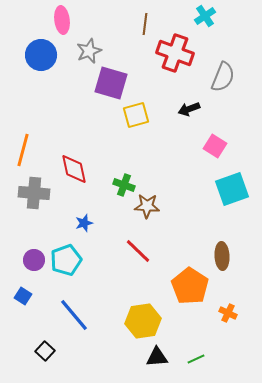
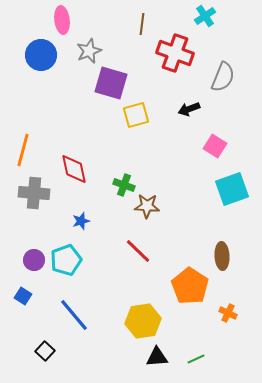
brown line: moved 3 px left
blue star: moved 3 px left, 2 px up
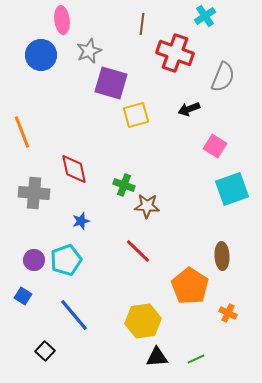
orange line: moved 1 px left, 18 px up; rotated 36 degrees counterclockwise
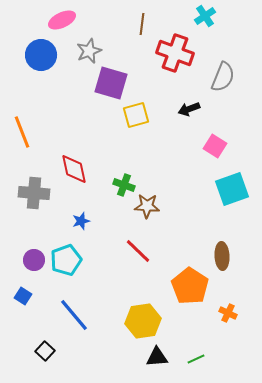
pink ellipse: rotated 72 degrees clockwise
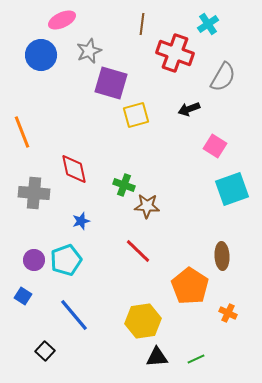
cyan cross: moved 3 px right, 8 px down
gray semicircle: rotated 8 degrees clockwise
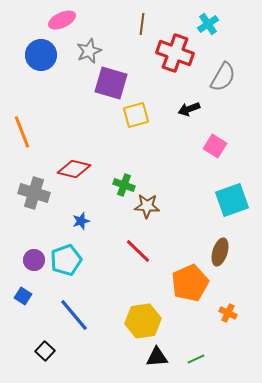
red diamond: rotated 64 degrees counterclockwise
cyan square: moved 11 px down
gray cross: rotated 12 degrees clockwise
brown ellipse: moved 2 px left, 4 px up; rotated 20 degrees clockwise
orange pentagon: moved 3 px up; rotated 15 degrees clockwise
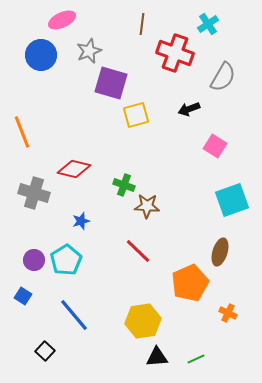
cyan pentagon: rotated 12 degrees counterclockwise
